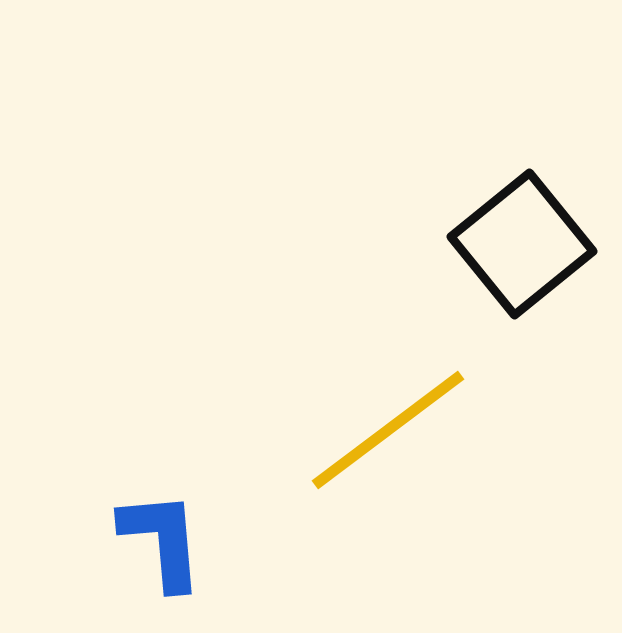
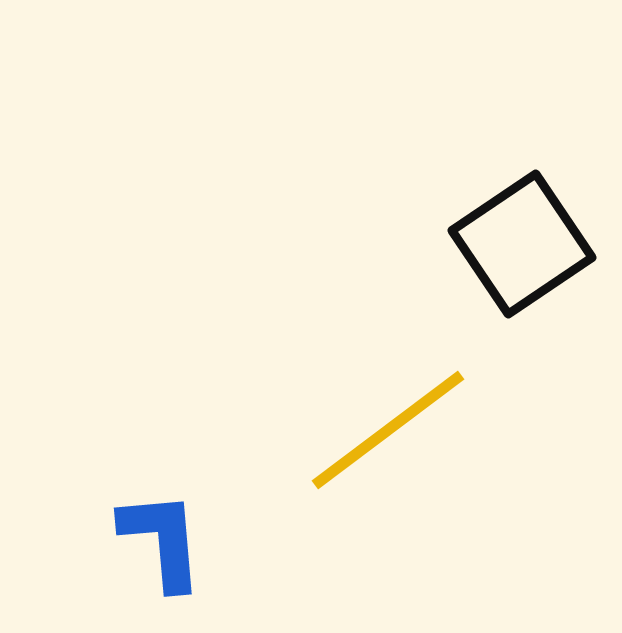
black square: rotated 5 degrees clockwise
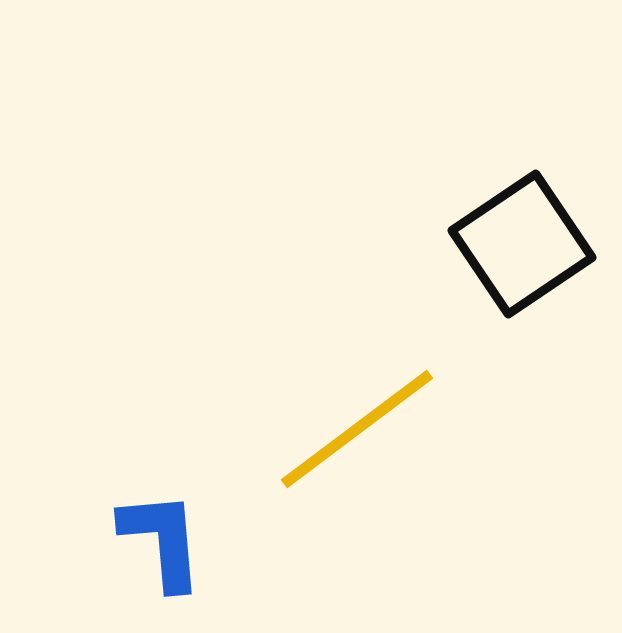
yellow line: moved 31 px left, 1 px up
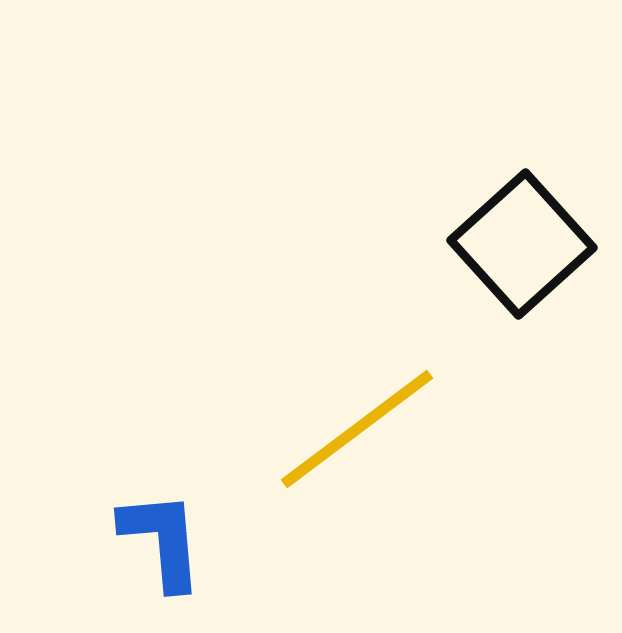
black square: rotated 8 degrees counterclockwise
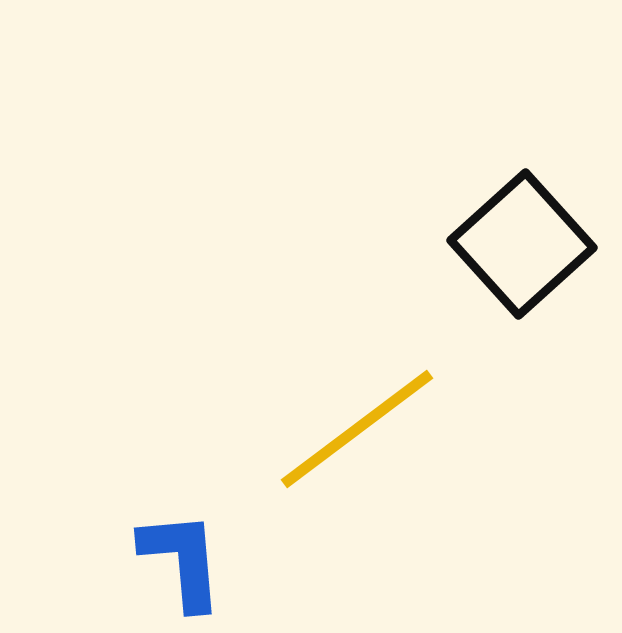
blue L-shape: moved 20 px right, 20 px down
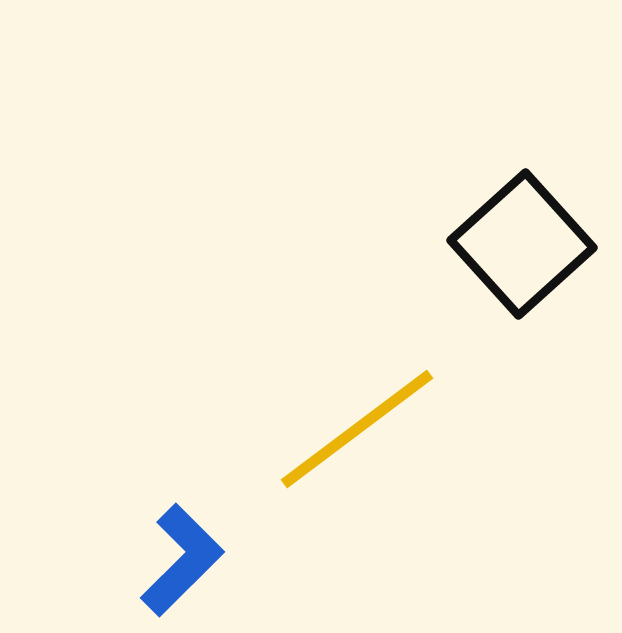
blue L-shape: rotated 50 degrees clockwise
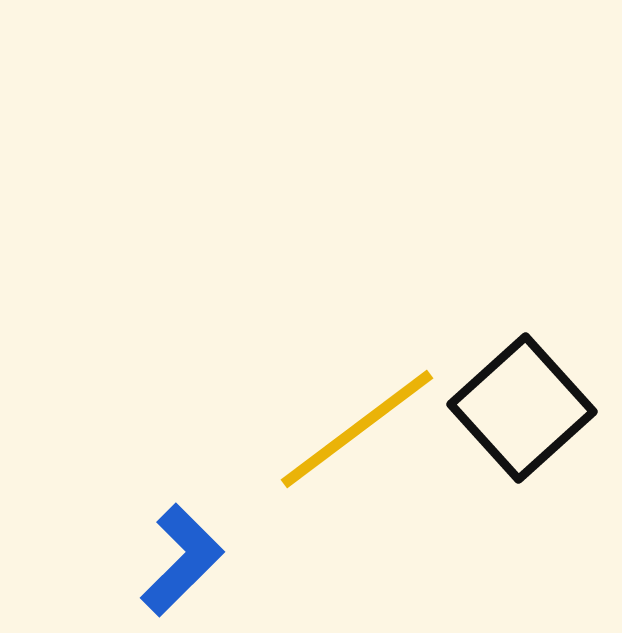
black square: moved 164 px down
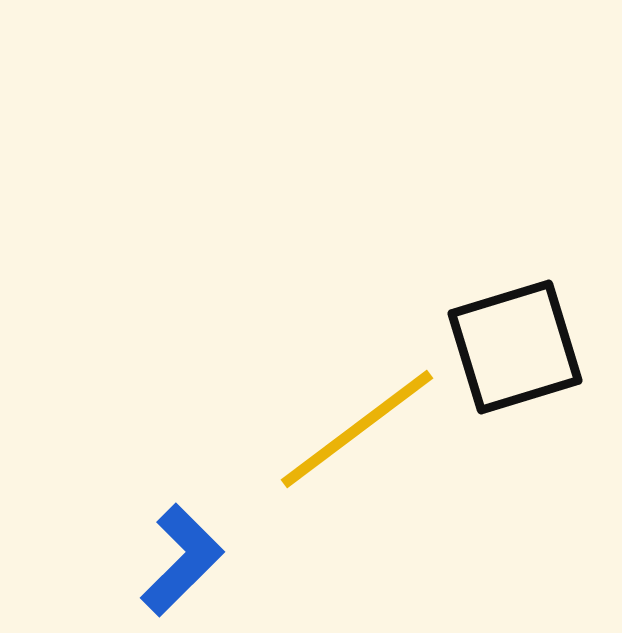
black square: moved 7 px left, 61 px up; rotated 25 degrees clockwise
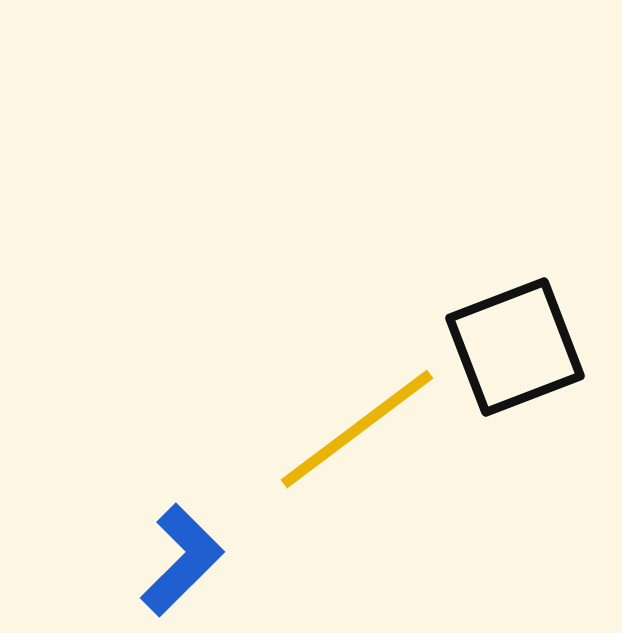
black square: rotated 4 degrees counterclockwise
